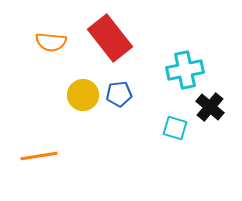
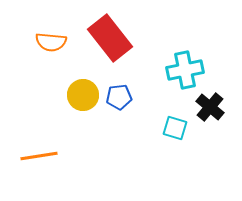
blue pentagon: moved 3 px down
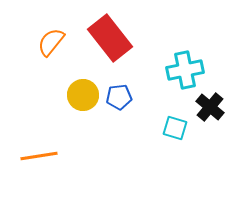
orange semicircle: rotated 124 degrees clockwise
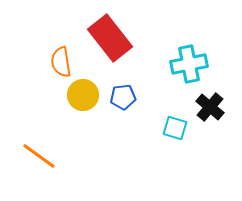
orange semicircle: moved 10 px right, 20 px down; rotated 48 degrees counterclockwise
cyan cross: moved 4 px right, 6 px up
blue pentagon: moved 4 px right
orange line: rotated 45 degrees clockwise
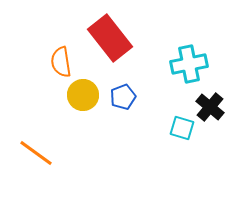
blue pentagon: rotated 15 degrees counterclockwise
cyan square: moved 7 px right
orange line: moved 3 px left, 3 px up
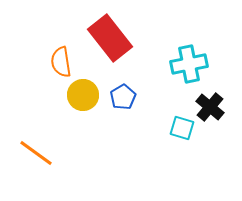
blue pentagon: rotated 10 degrees counterclockwise
